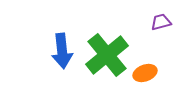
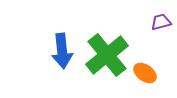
orange ellipse: rotated 55 degrees clockwise
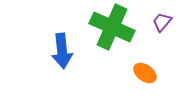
purple trapezoid: moved 1 px right; rotated 35 degrees counterclockwise
green cross: moved 5 px right, 28 px up; rotated 27 degrees counterclockwise
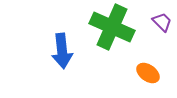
purple trapezoid: rotated 95 degrees clockwise
orange ellipse: moved 3 px right
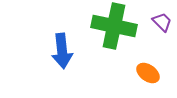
green cross: moved 2 px right, 1 px up; rotated 12 degrees counterclockwise
